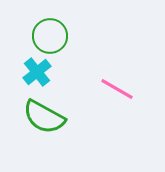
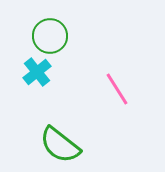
pink line: rotated 28 degrees clockwise
green semicircle: moved 16 px right, 28 px down; rotated 9 degrees clockwise
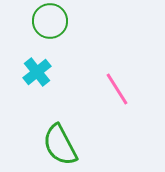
green circle: moved 15 px up
green semicircle: rotated 24 degrees clockwise
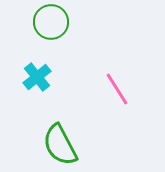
green circle: moved 1 px right, 1 px down
cyan cross: moved 5 px down
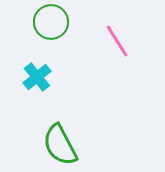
pink line: moved 48 px up
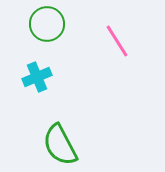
green circle: moved 4 px left, 2 px down
cyan cross: rotated 16 degrees clockwise
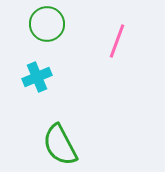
pink line: rotated 52 degrees clockwise
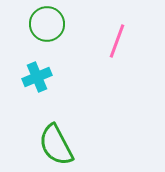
green semicircle: moved 4 px left
